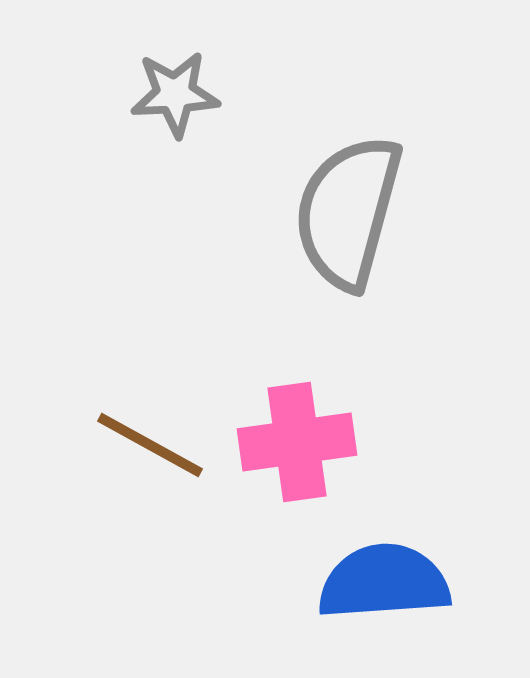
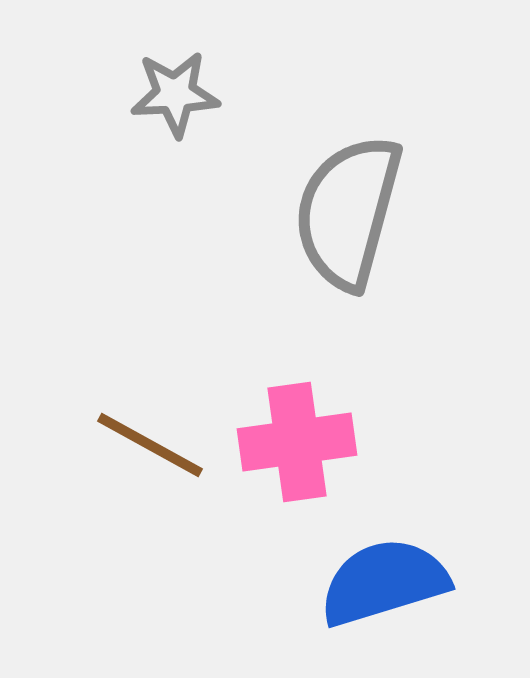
blue semicircle: rotated 13 degrees counterclockwise
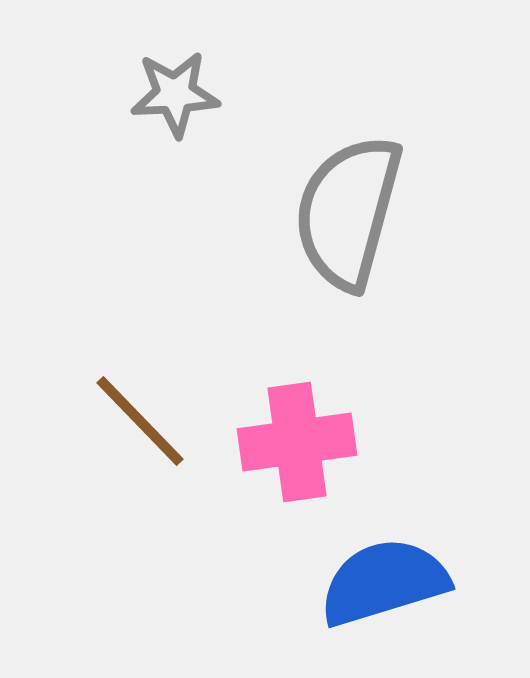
brown line: moved 10 px left, 24 px up; rotated 17 degrees clockwise
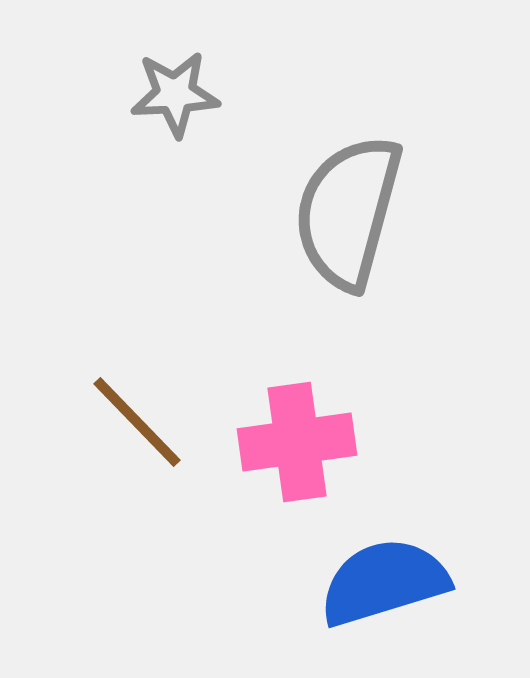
brown line: moved 3 px left, 1 px down
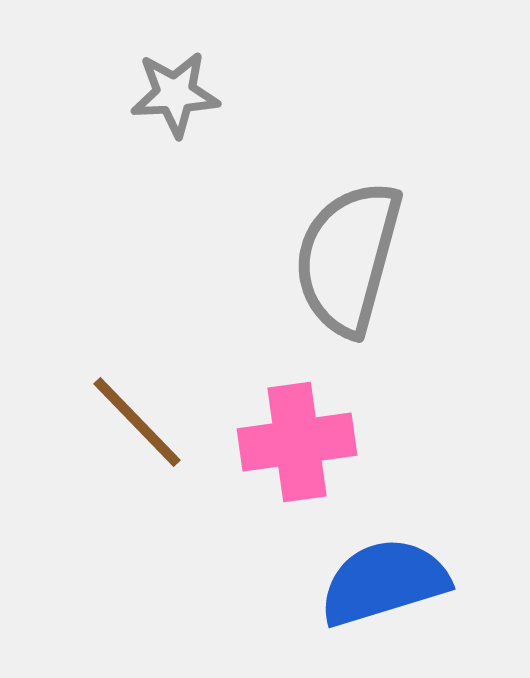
gray semicircle: moved 46 px down
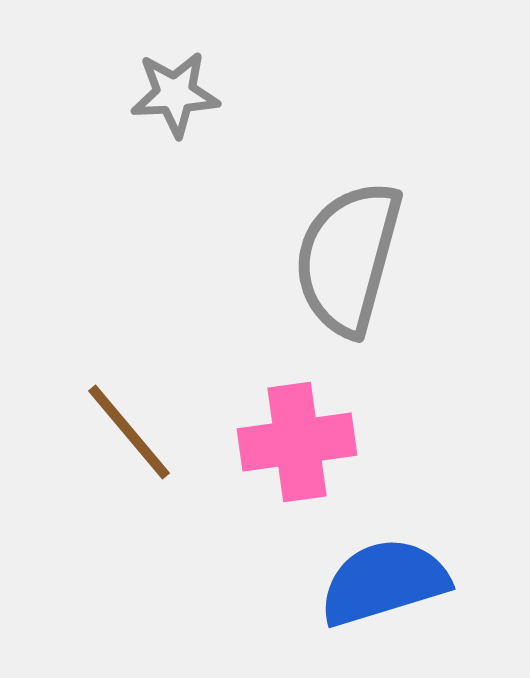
brown line: moved 8 px left, 10 px down; rotated 4 degrees clockwise
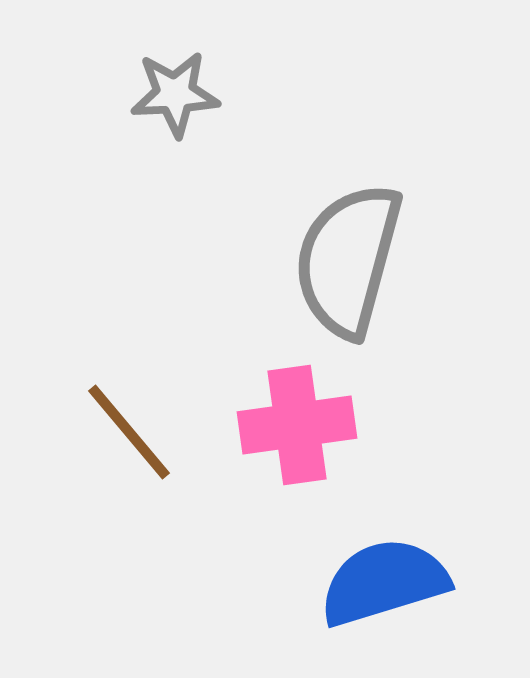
gray semicircle: moved 2 px down
pink cross: moved 17 px up
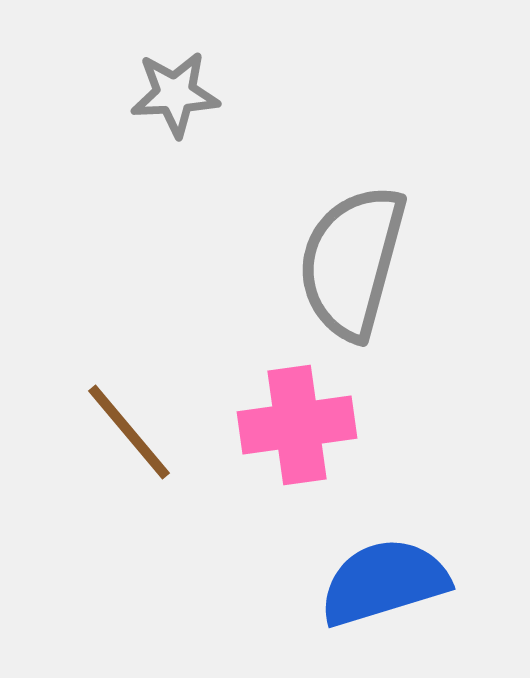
gray semicircle: moved 4 px right, 2 px down
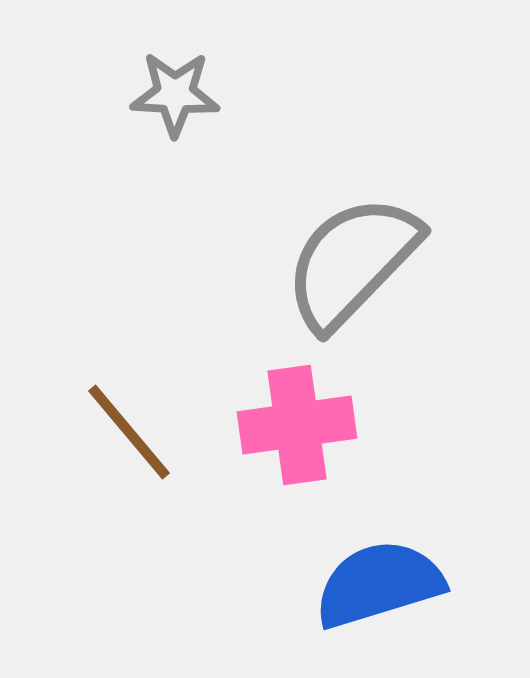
gray star: rotated 6 degrees clockwise
gray semicircle: rotated 29 degrees clockwise
blue semicircle: moved 5 px left, 2 px down
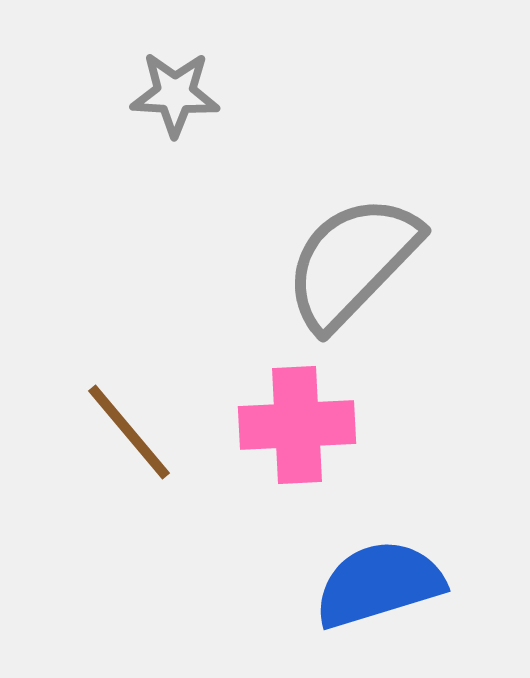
pink cross: rotated 5 degrees clockwise
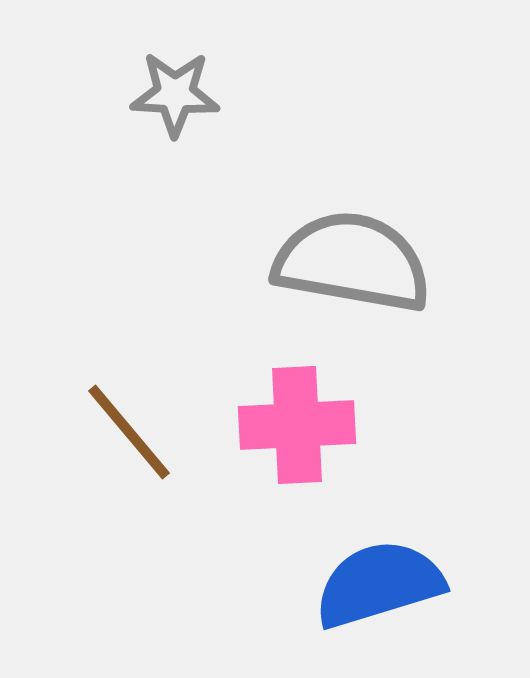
gray semicircle: rotated 56 degrees clockwise
